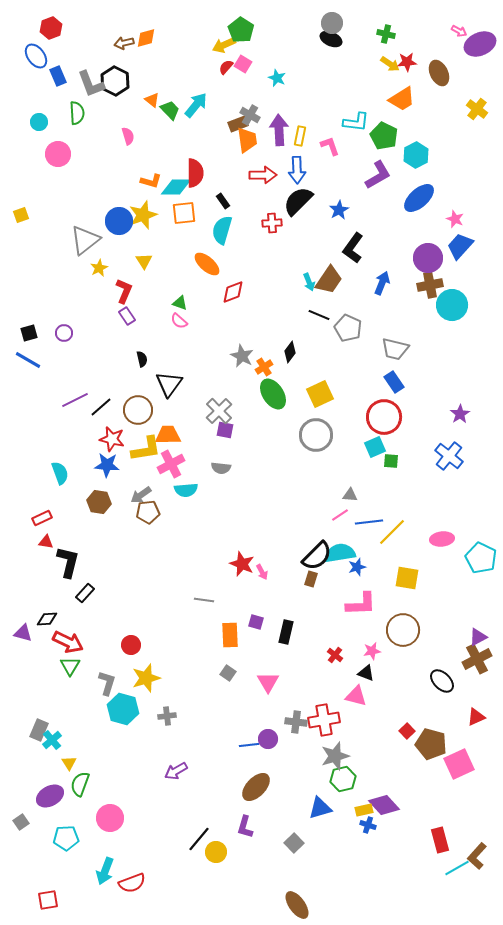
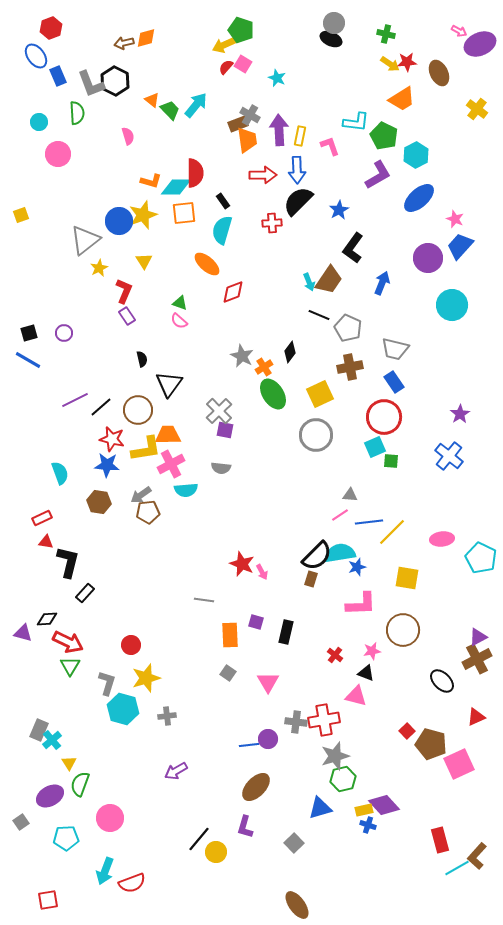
gray circle at (332, 23): moved 2 px right
green pentagon at (241, 30): rotated 15 degrees counterclockwise
brown cross at (430, 285): moved 80 px left, 82 px down
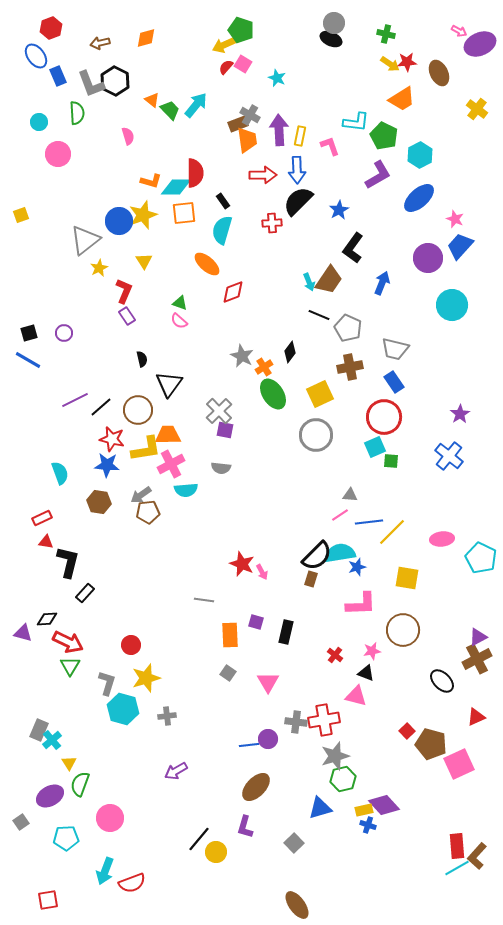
brown arrow at (124, 43): moved 24 px left
cyan hexagon at (416, 155): moved 4 px right
red rectangle at (440, 840): moved 17 px right, 6 px down; rotated 10 degrees clockwise
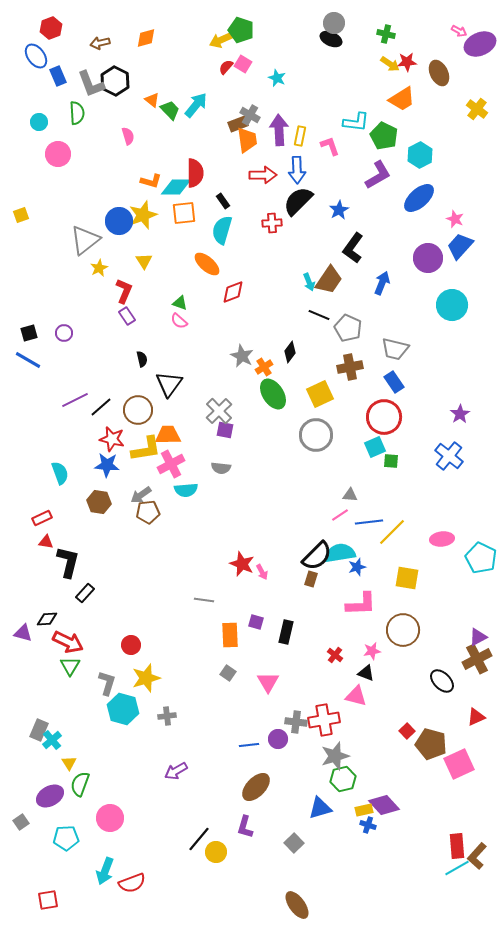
yellow arrow at (224, 45): moved 3 px left, 5 px up
purple circle at (268, 739): moved 10 px right
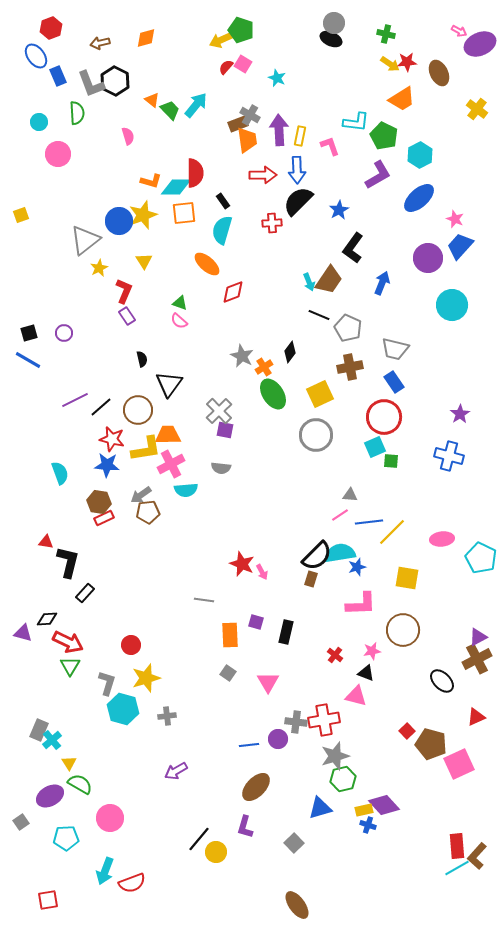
blue cross at (449, 456): rotated 24 degrees counterclockwise
red rectangle at (42, 518): moved 62 px right
green semicircle at (80, 784): rotated 100 degrees clockwise
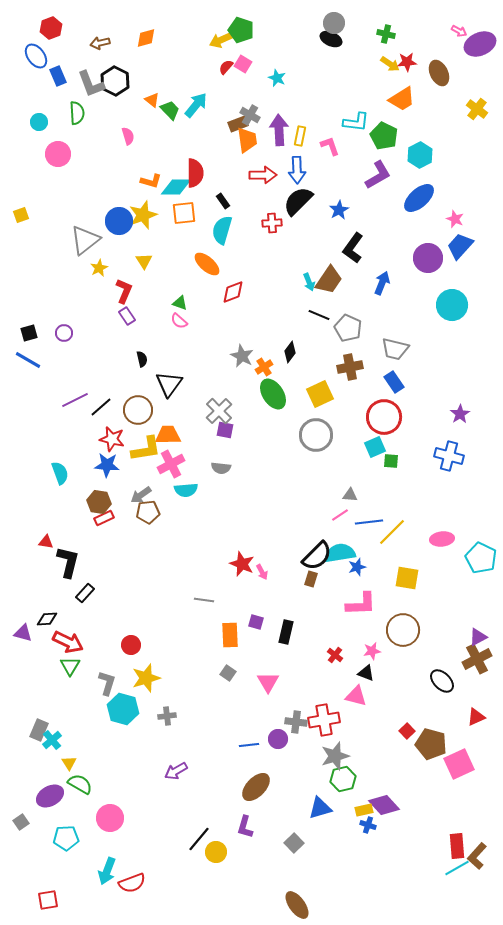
cyan arrow at (105, 871): moved 2 px right
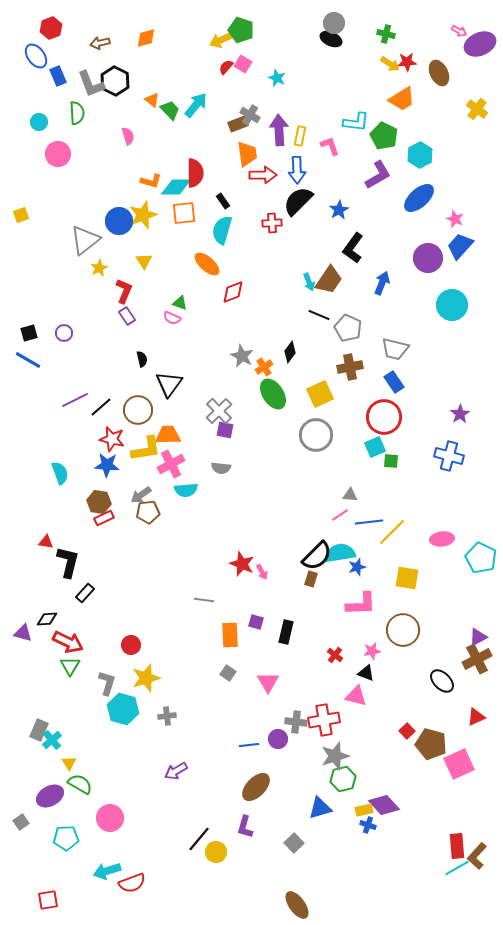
orange trapezoid at (247, 140): moved 14 px down
pink semicircle at (179, 321): moved 7 px left, 3 px up; rotated 18 degrees counterclockwise
cyan arrow at (107, 871): rotated 52 degrees clockwise
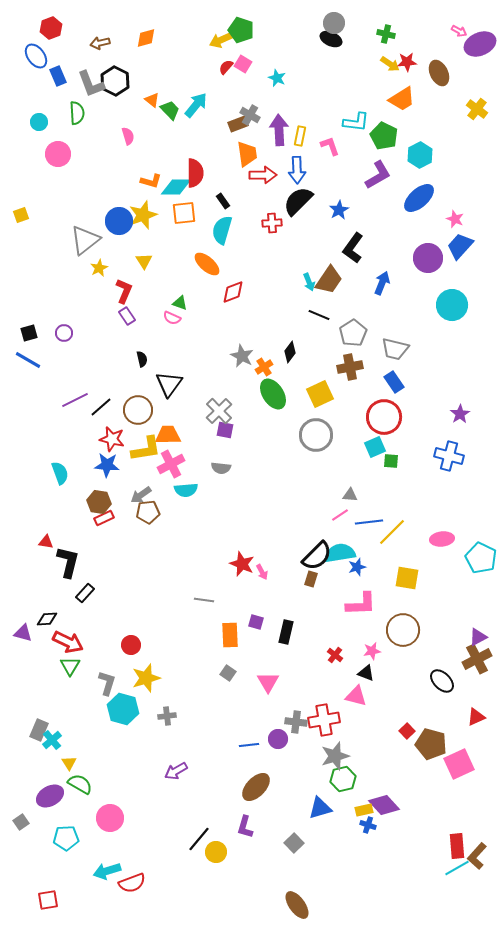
gray pentagon at (348, 328): moved 5 px right, 5 px down; rotated 16 degrees clockwise
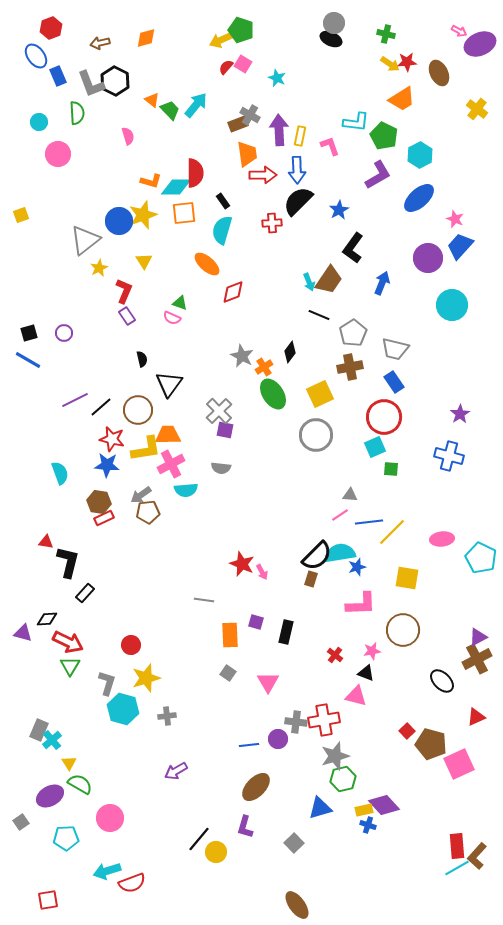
green square at (391, 461): moved 8 px down
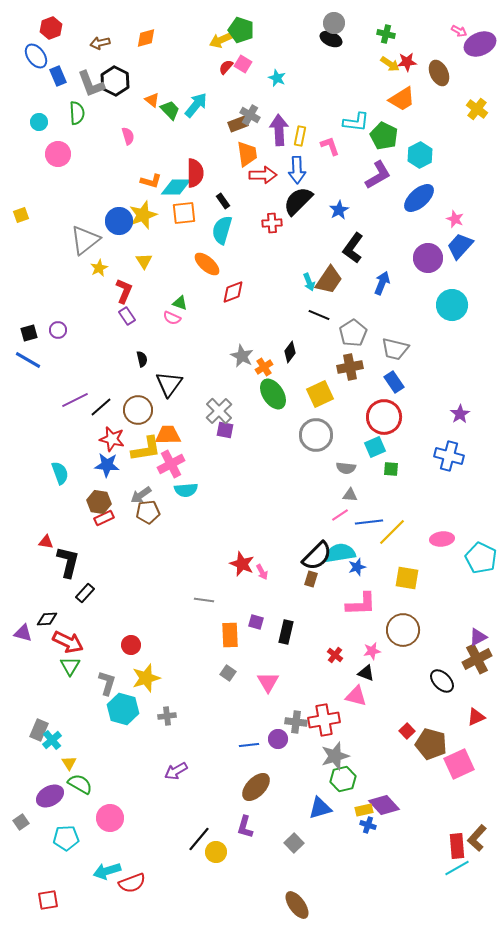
purple circle at (64, 333): moved 6 px left, 3 px up
gray semicircle at (221, 468): moved 125 px right
brown L-shape at (477, 856): moved 18 px up
